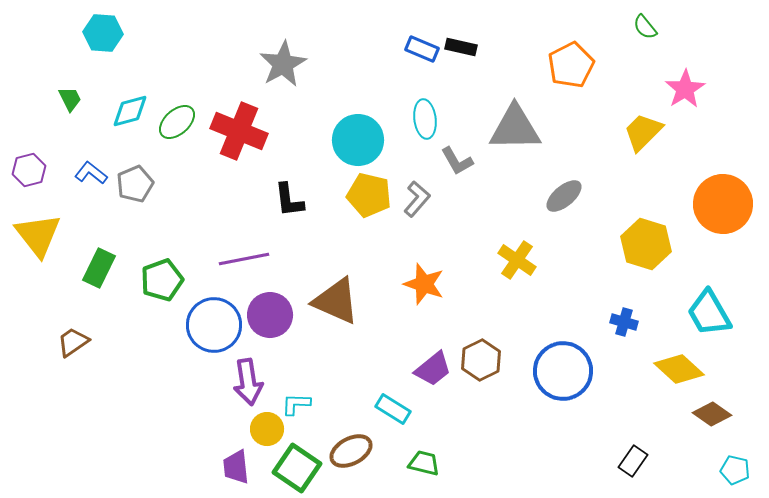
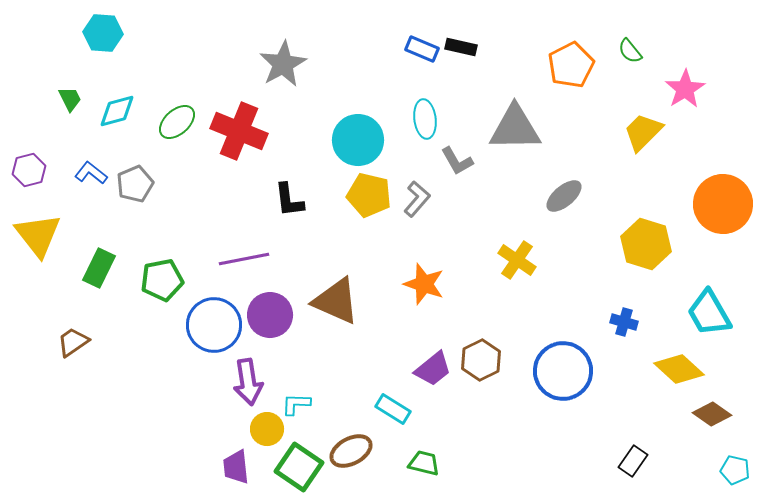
green semicircle at (645, 27): moved 15 px left, 24 px down
cyan diamond at (130, 111): moved 13 px left
green pentagon at (162, 280): rotated 9 degrees clockwise
green square at (297, 468): moved 2 px right, 1 px up
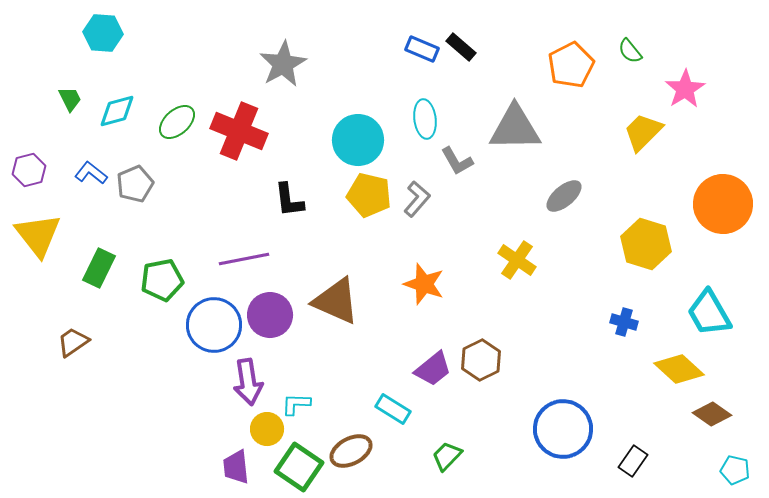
black rectangle at (461, 47): rotated 28 degrees clockwise
blue circle at (563, 371): moved 58 px down
green trapezoid at (424, 463): moved 23 px right, 7 px up; rotated 60 degrees counterclockwise
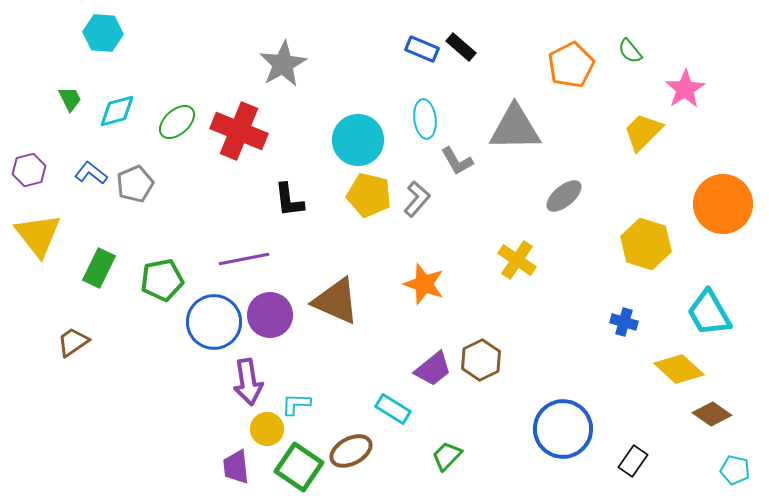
blue circle at (214, 325): moved 3 px up
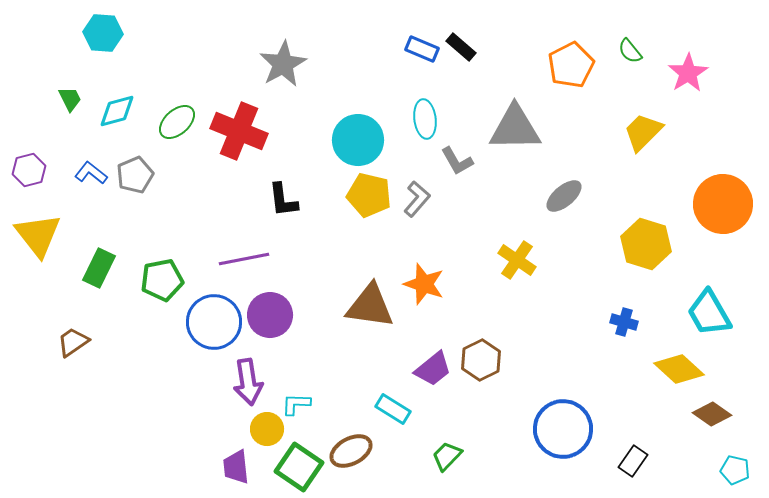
pink star at (685, 89): moved 3 px right, 16 px up
gray pentagon at (135, 184): moved 9 px up
black L-shape at (289, 200): moved 6 px left
brown triangle at (336, 301): moved 34 px right, 5 px down; rotated 16 degrees counterclockwise
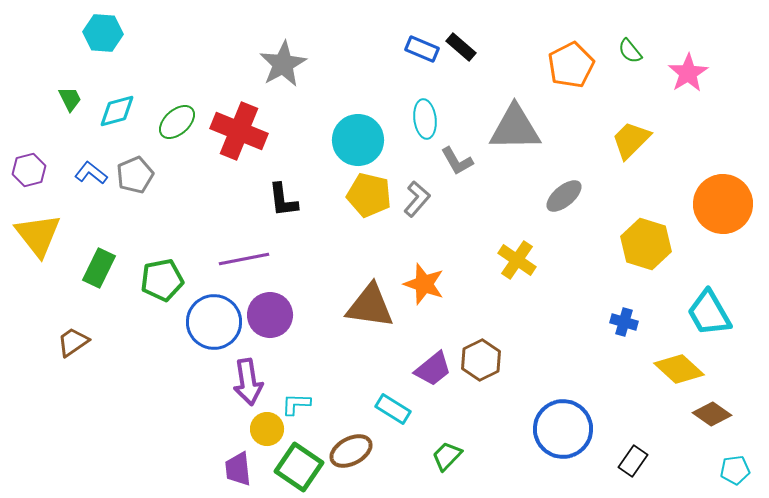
yellow trapezoid at (643, 132): moved 12 px left, 8 px down
purple trapezoid at (236, 467): moved 2 px right, 2 px down
cyan pentagon at (735, 470): rotated 20 degrees counterclockwise
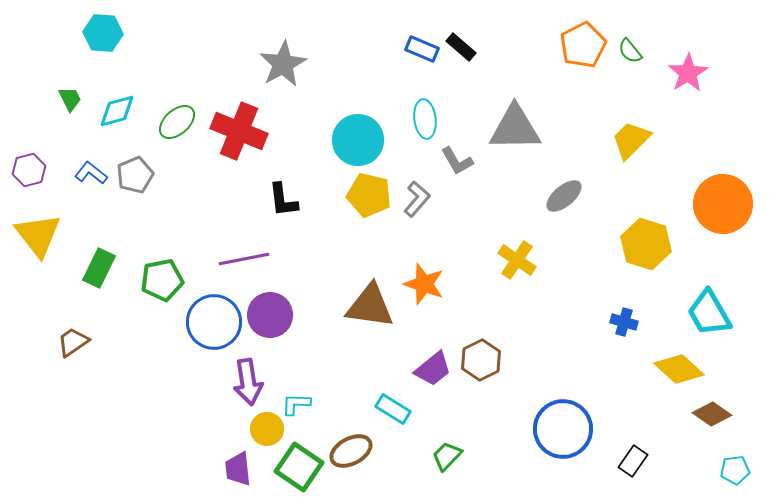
orange pentagon at (571, 65): moved 12 px right, 20 px up
